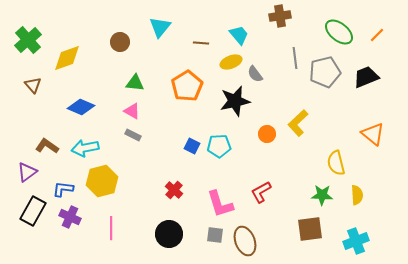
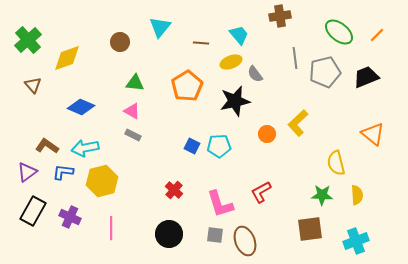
blue L-shape at (63, 189): moved 17 px up
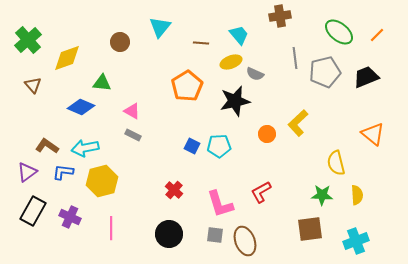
gray semicircle at (255, 74): rotated 30 degrees counterclockwise
green triangle at (135, 83): moved 33 px left
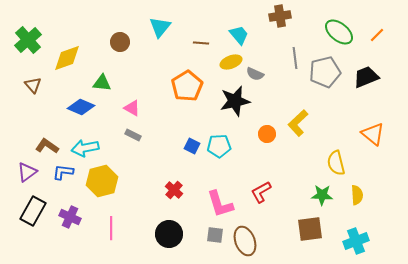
pink triangle at (132, 111): moved 3 px up
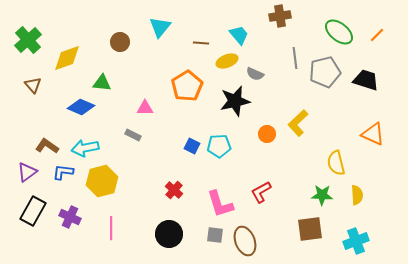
yellow ellipse at (231, 62): moved 4 px left, 1 px up
black trapezoid at (366, 77): moved 3 px down; rotated 40 degrees clockwise
pink triangle at (132, 108): moved 13 px right; rotated 30 degrees counterclockwise
orange triangle at (373, 134): rotated 15 degrees counterclockwise
